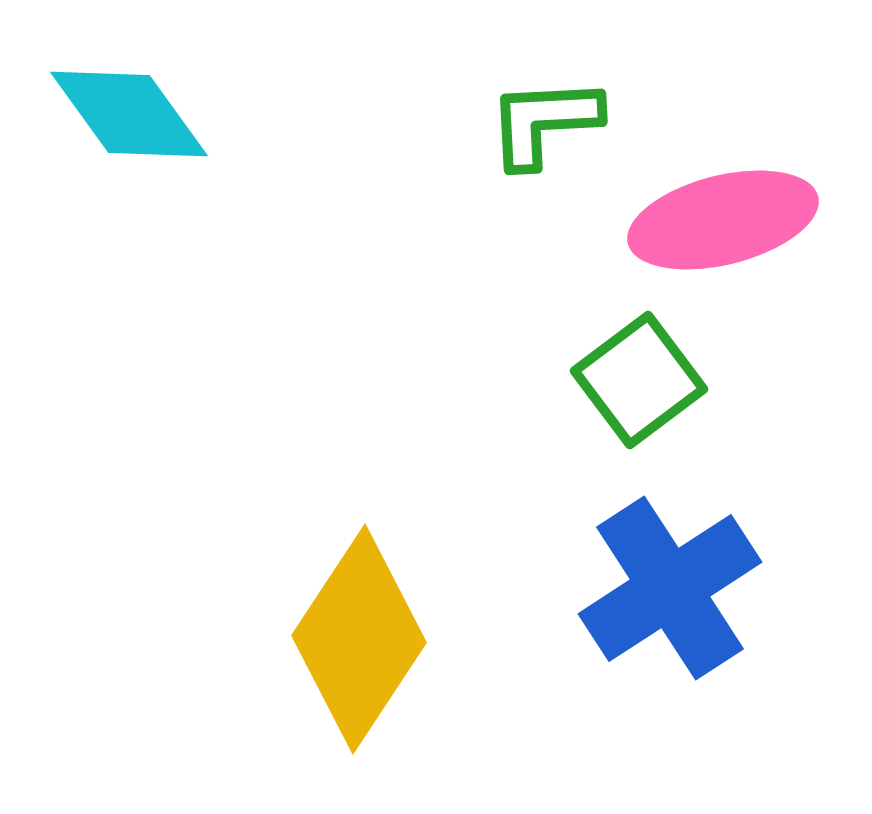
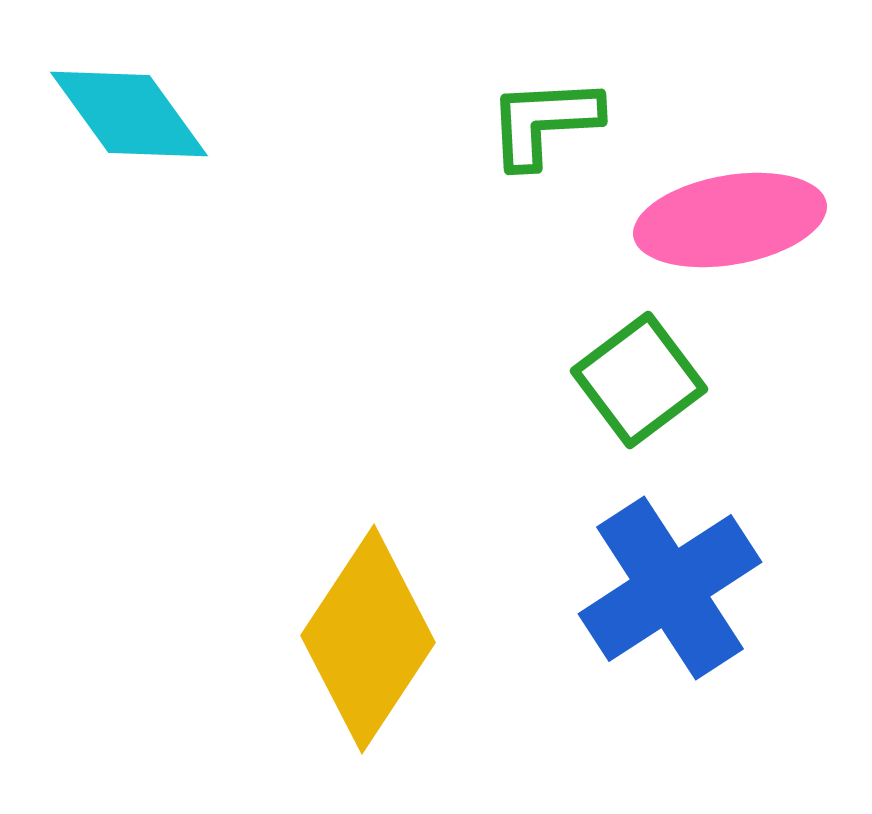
pink ellipse: moved 7 px right; rotated 4 degrees clockwise
yellow diamond: moved 9 px right
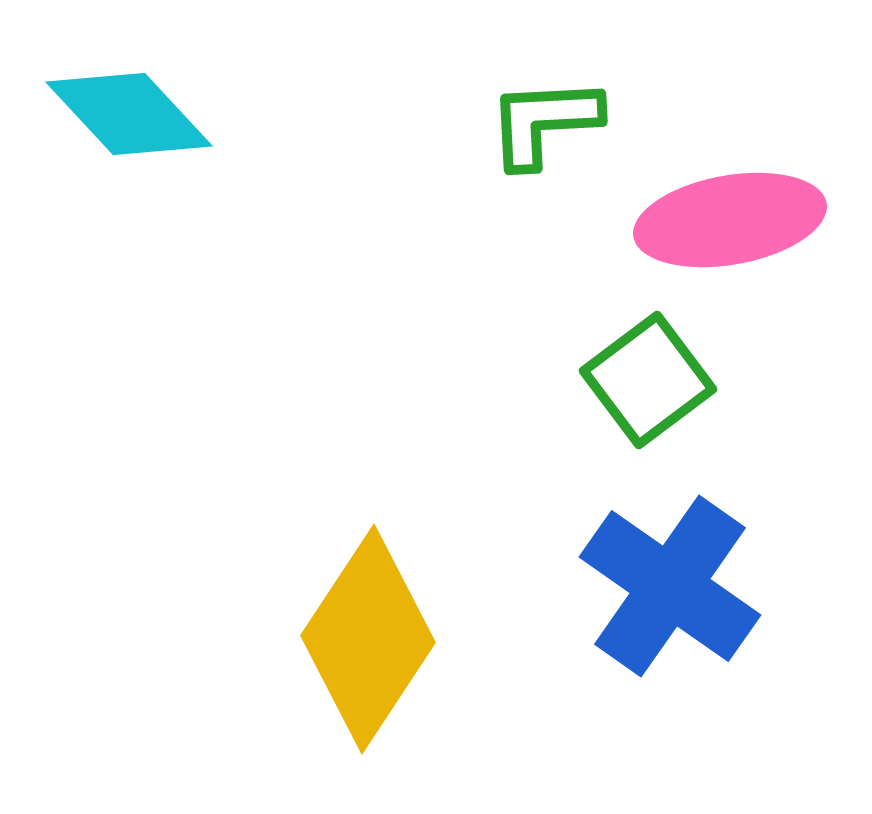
cyan diamond: rotated 7 degrees counterclockwise
green square: moved 9 px right
blue cross: moved 2 px up; rotated 22 degrees counterclockwise
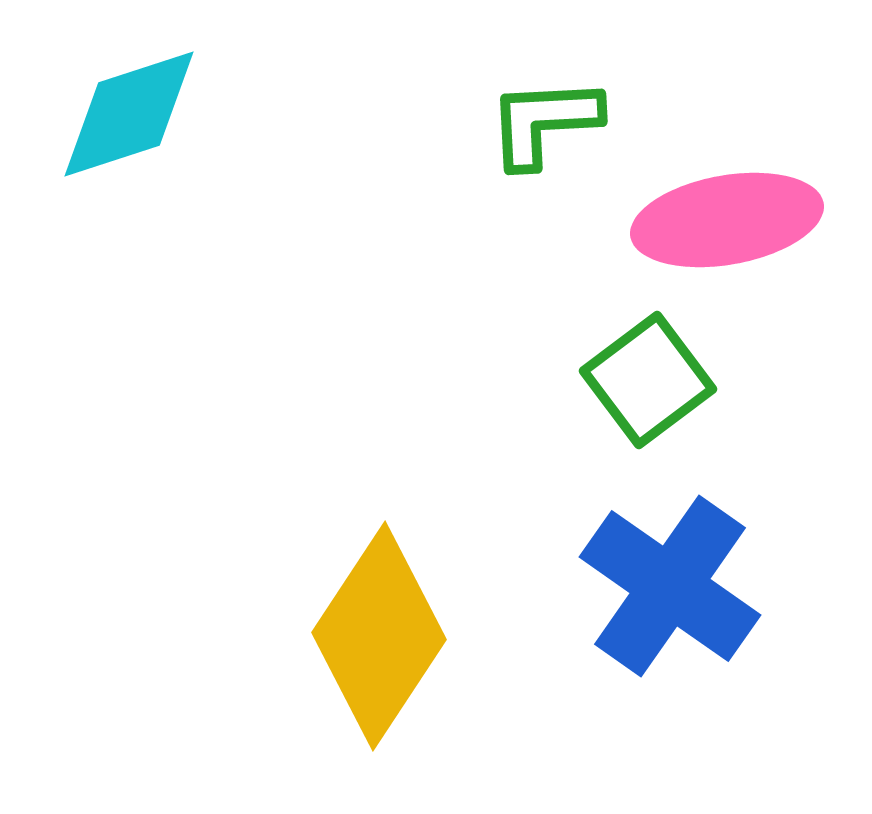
cyan diamond: rotated 65 degrees counterclockwise
pink ellipse: moved 3 px left
yellow diamond: moved 11 px right, 3 px up
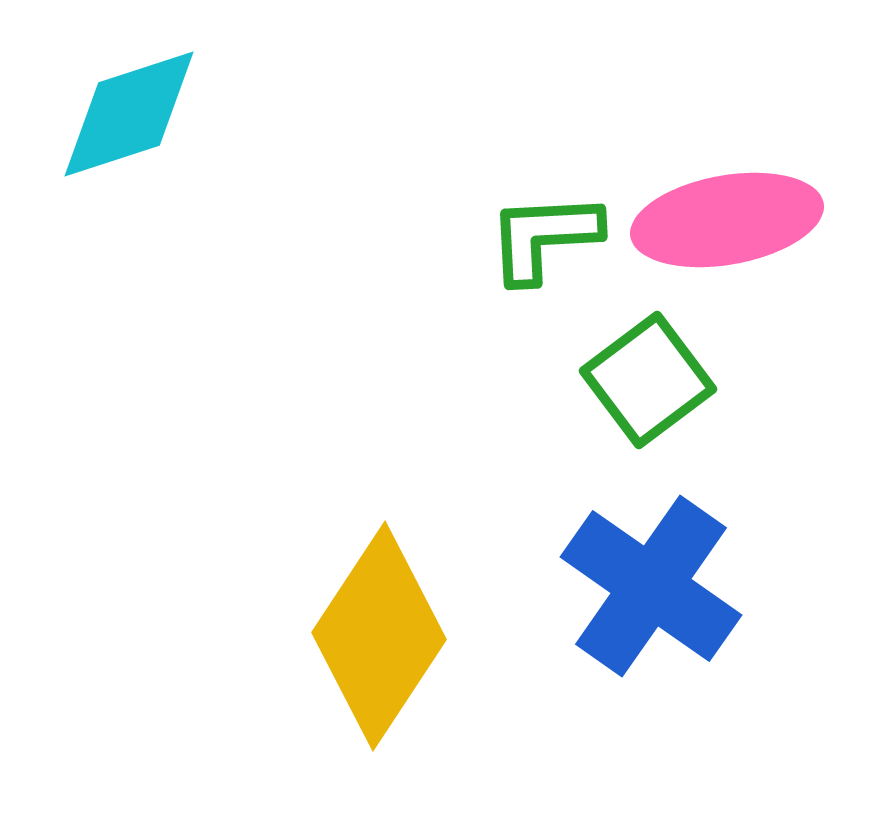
green L-shape: moved 115 px down
blue cross: moved 19 px left
